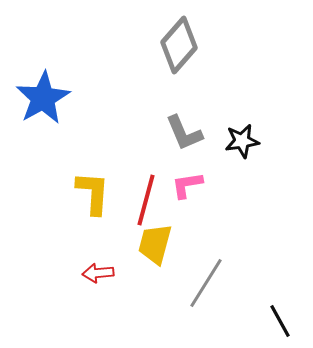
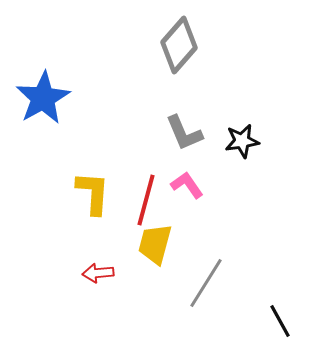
pink L-shape: rotated 64 degrees clockwise
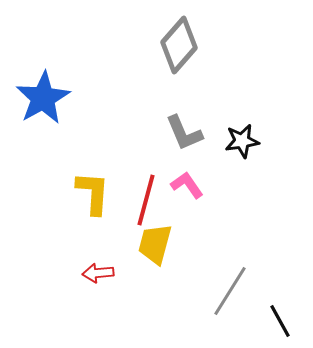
gray line: moved 24 px right, 8 px down
